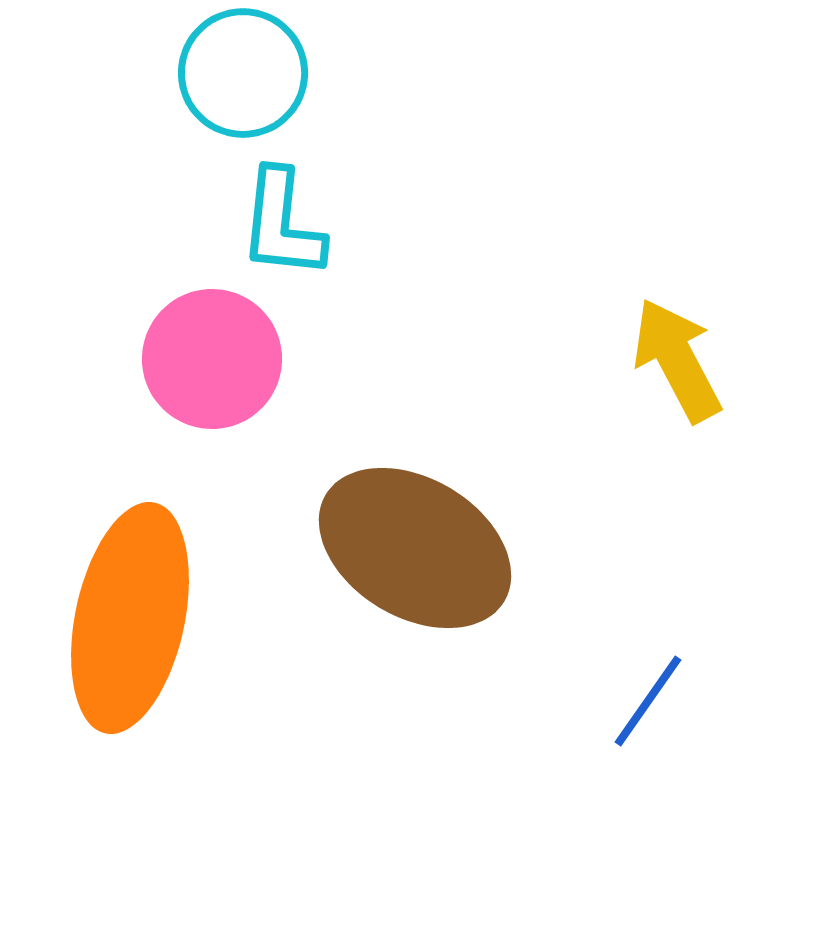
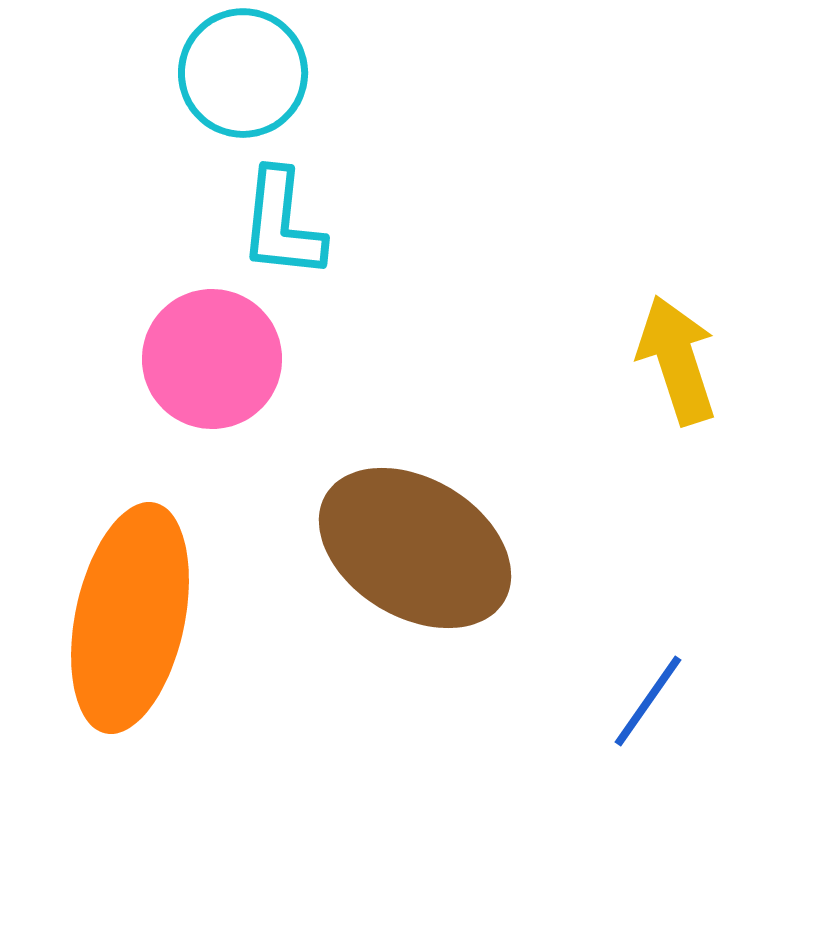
yellow arrow: rotated 10 degrees clockwise
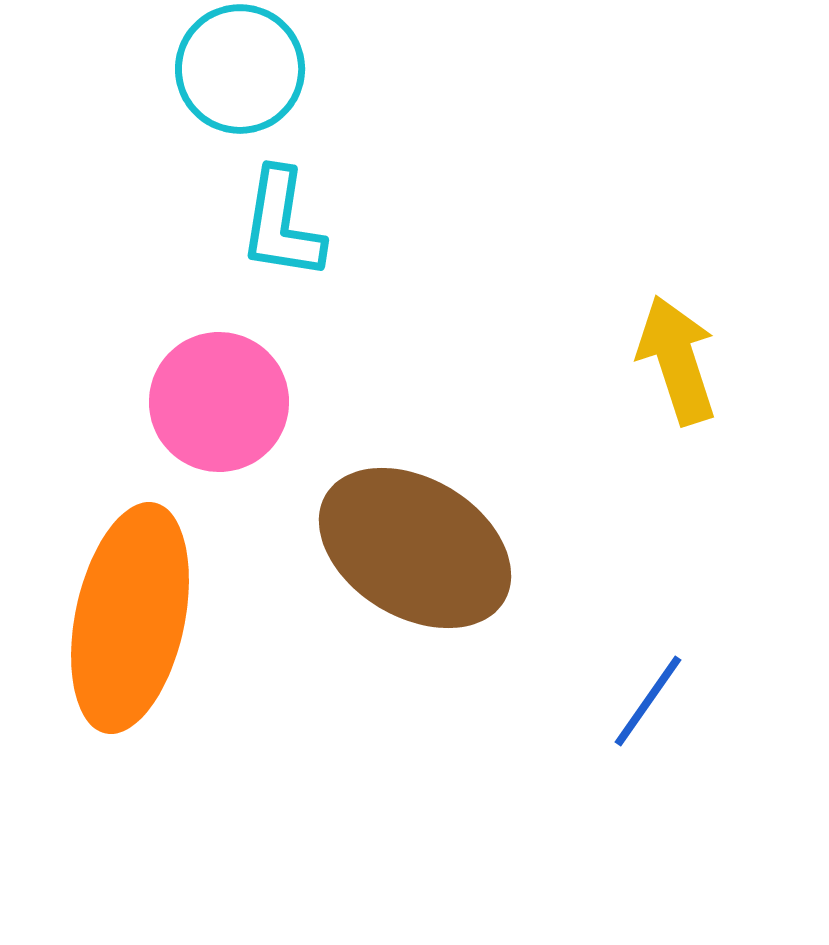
cyan circle: moved 3 px left, 4 px up
cyan L-shape: rotated 3 degrees clockwise
pink circle: moved 7 px right, 43 px down
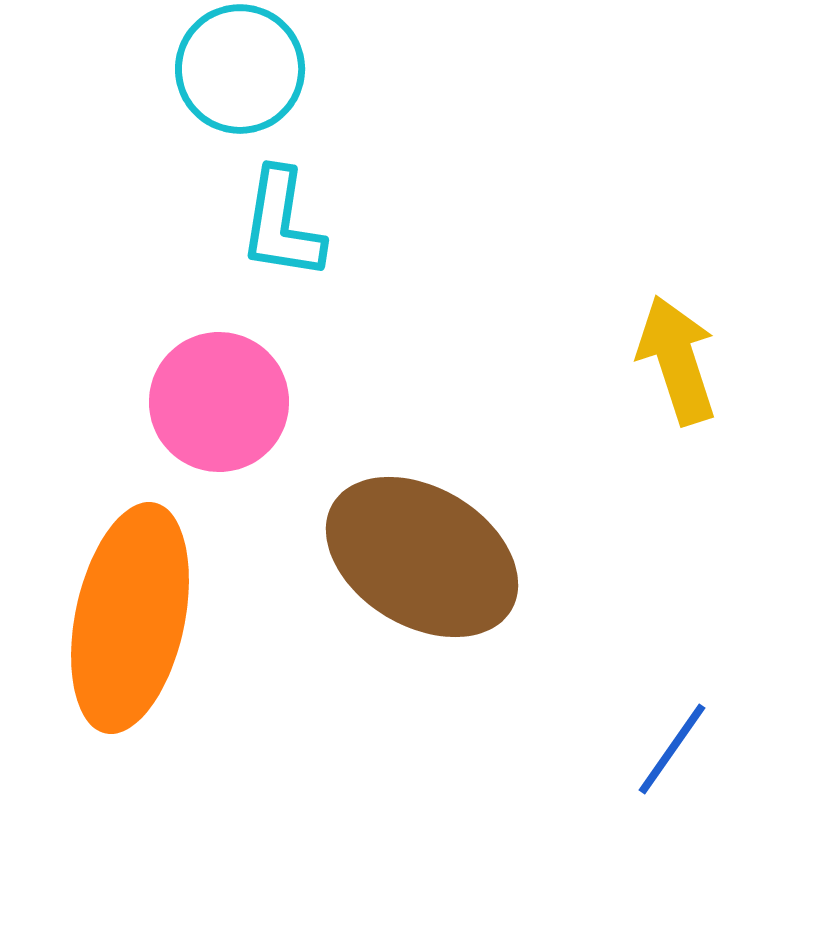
brown ellipse: moved 7 px right, 9 px down
blue line: moved 24 px right, 48 px down
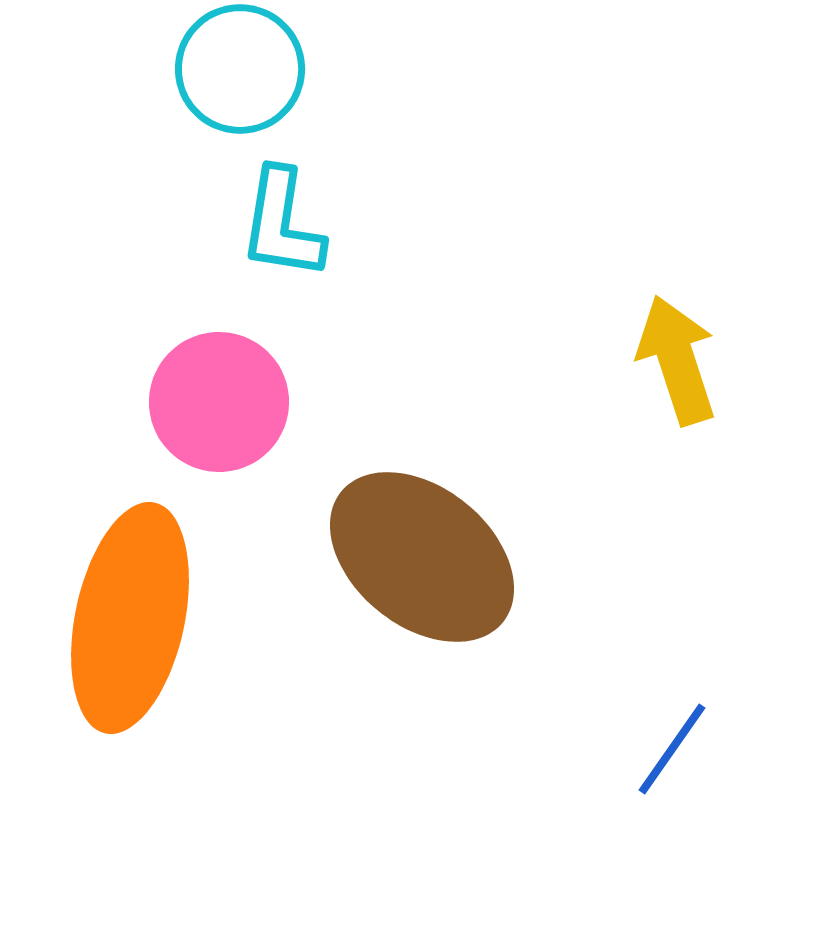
brown ellipse: rotated 8 degrees clockwise
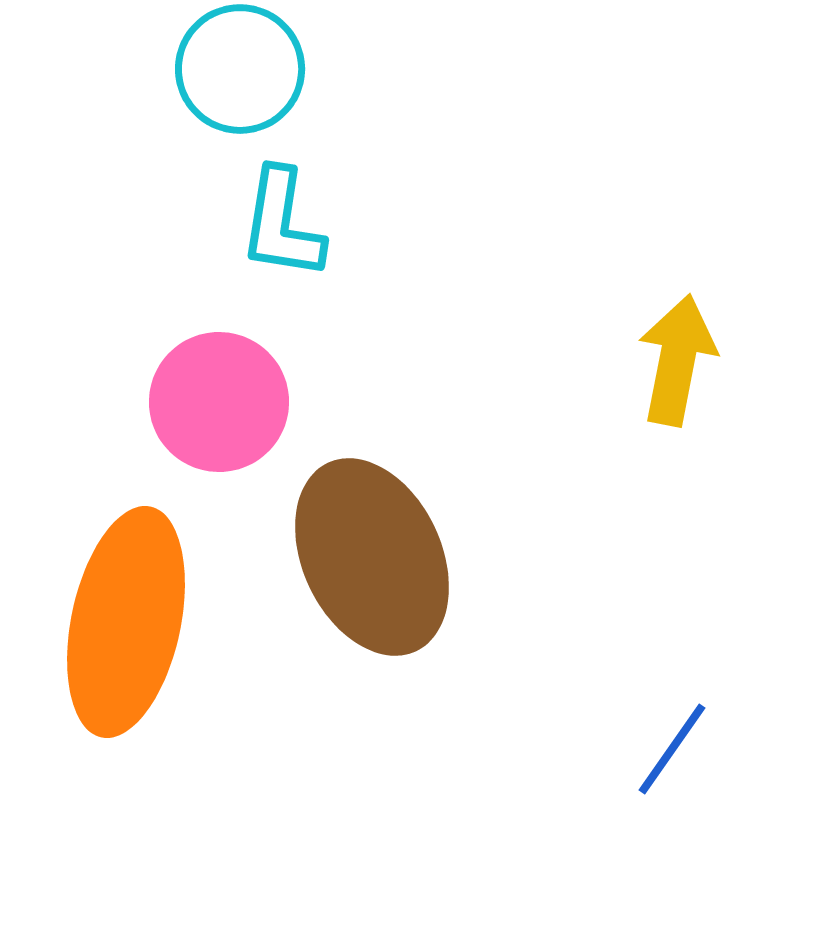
yellow arrow: rotated 29 degrees clockwise
brown ellipse: moved 50 px left; rotated 26 degrees clockwise
orange ellipse: moved 4 px left, 4 px down
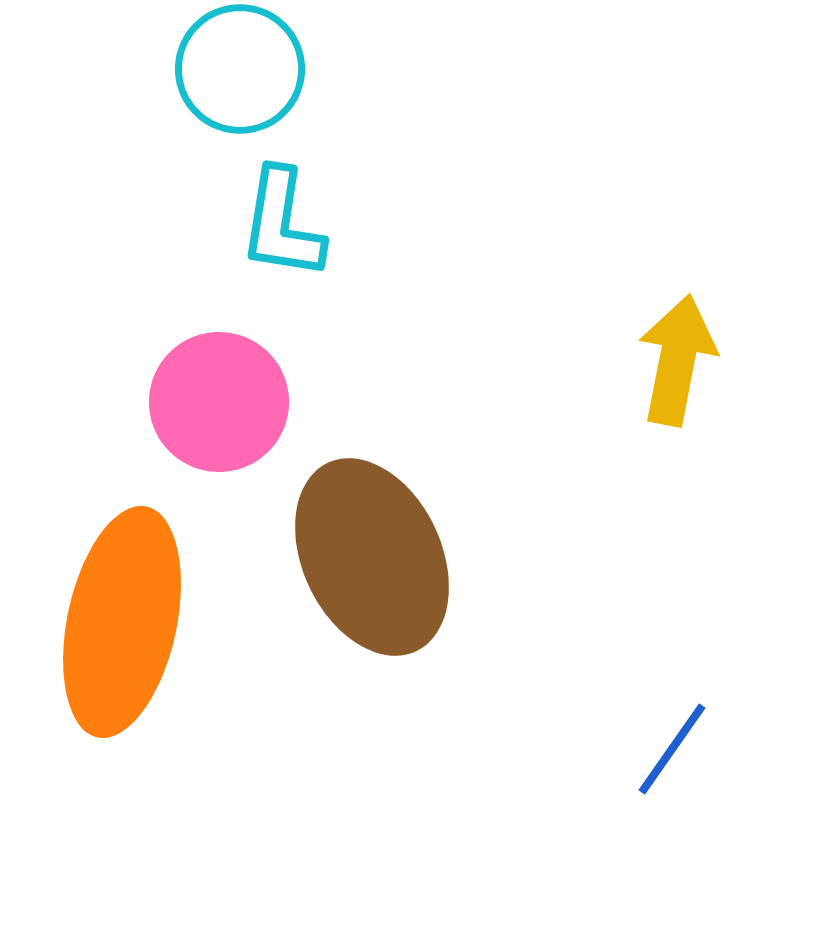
orange ellipse: moved 4 px left
